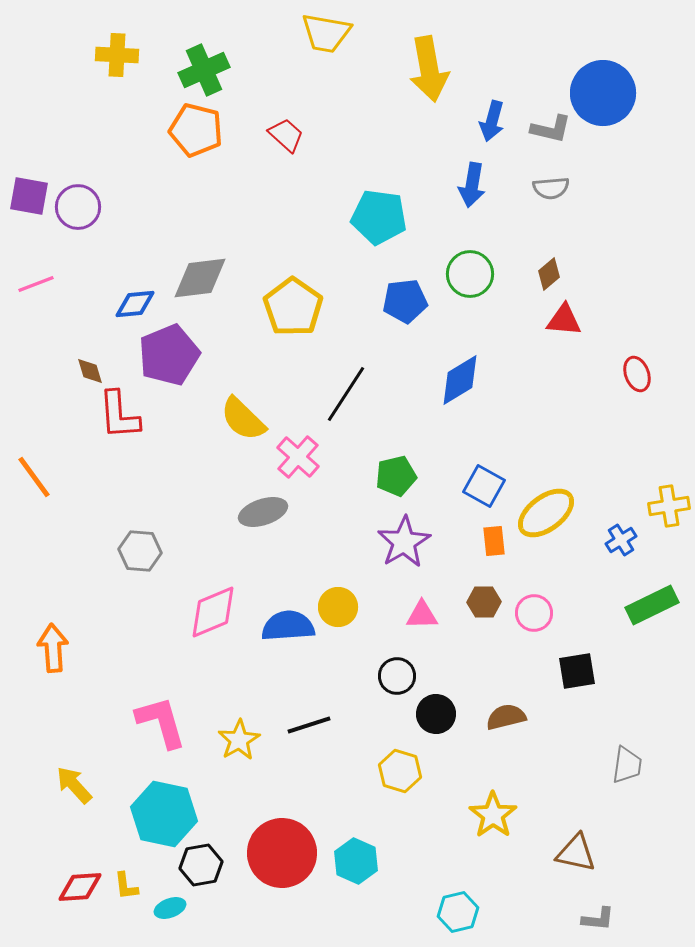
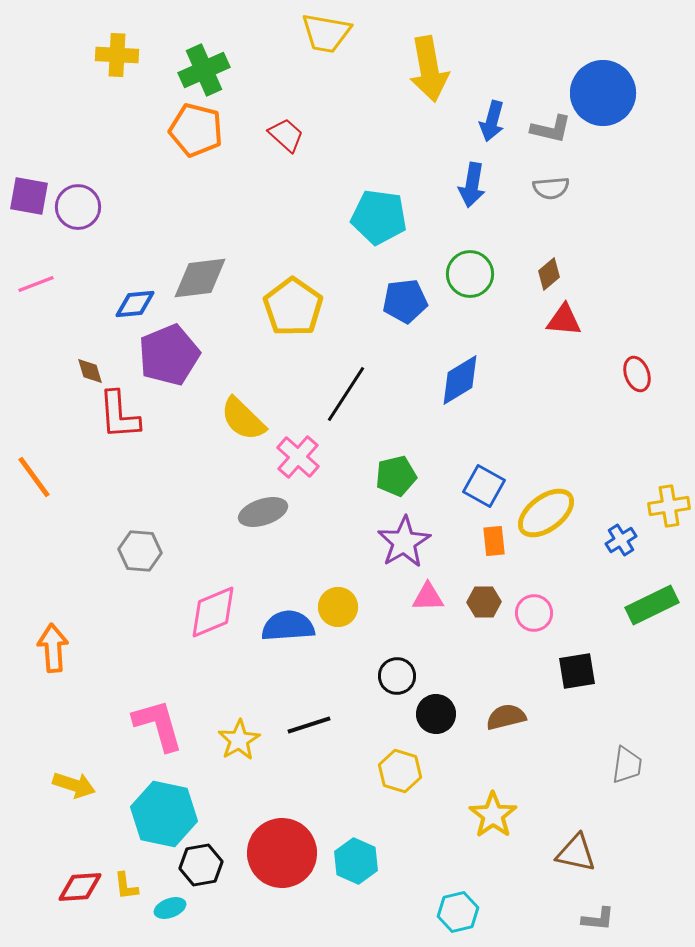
pink triangle at (422, 615): moved 6 px right, 18 px up
pink L-shape at (161, 722): moved 3 px left, 3 px down
yellow arrow at (74, 785): rotated 150 degrees clockwise
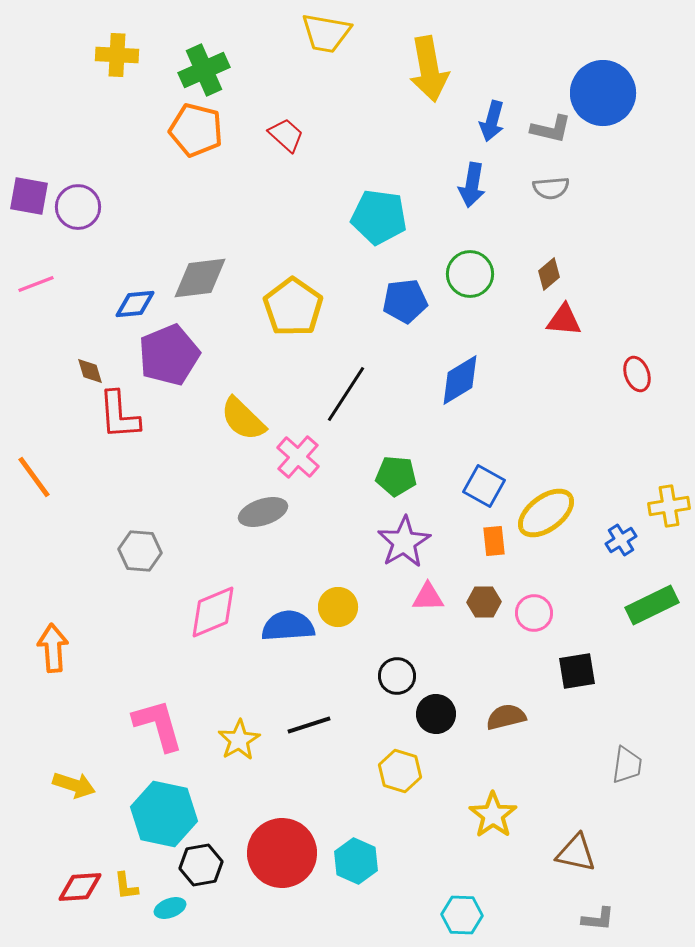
green pentagon at (396, 476): rotated 18 degrees clockwise
cyan hexagon at (458, 912): moved 4 px right, 3 px down; rotated 15 degrees clockwise
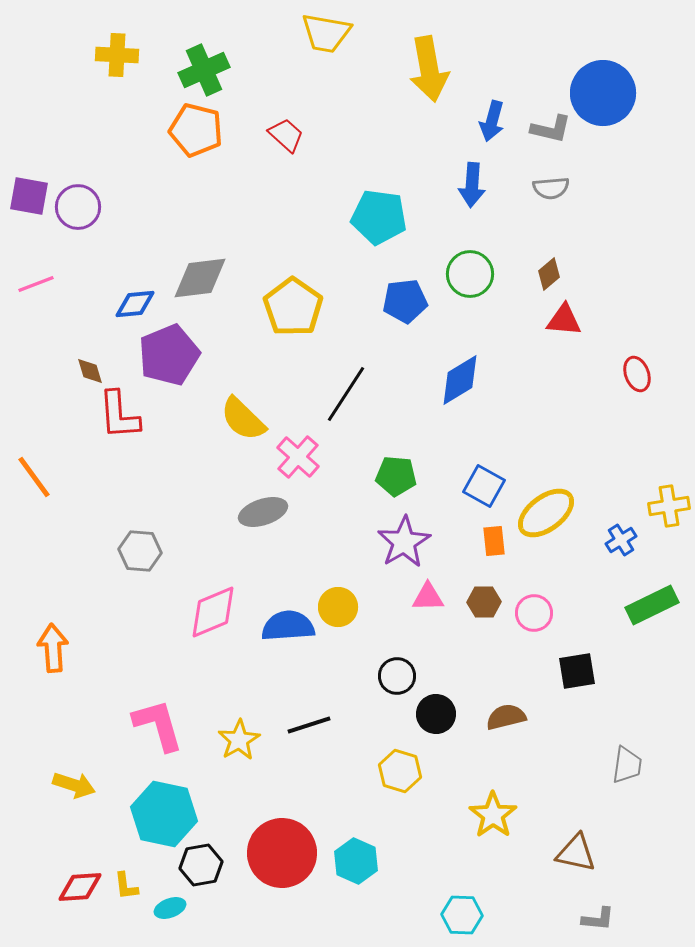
blue arrow at (472, 185): rotated 6 degrees counterclockwise
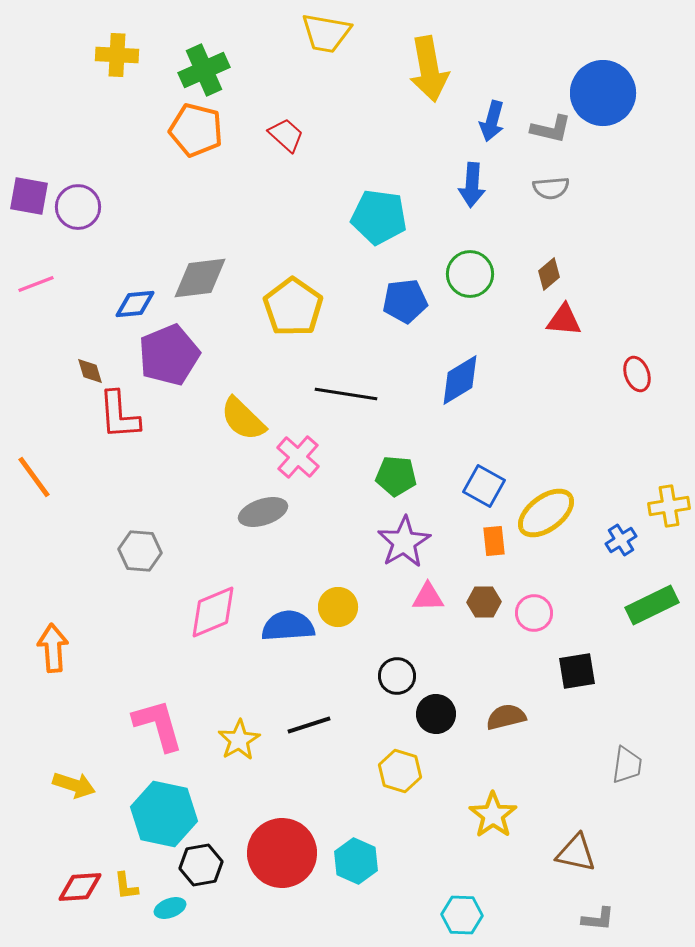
black line at (346, 394): rotated 66 degrees clockwise
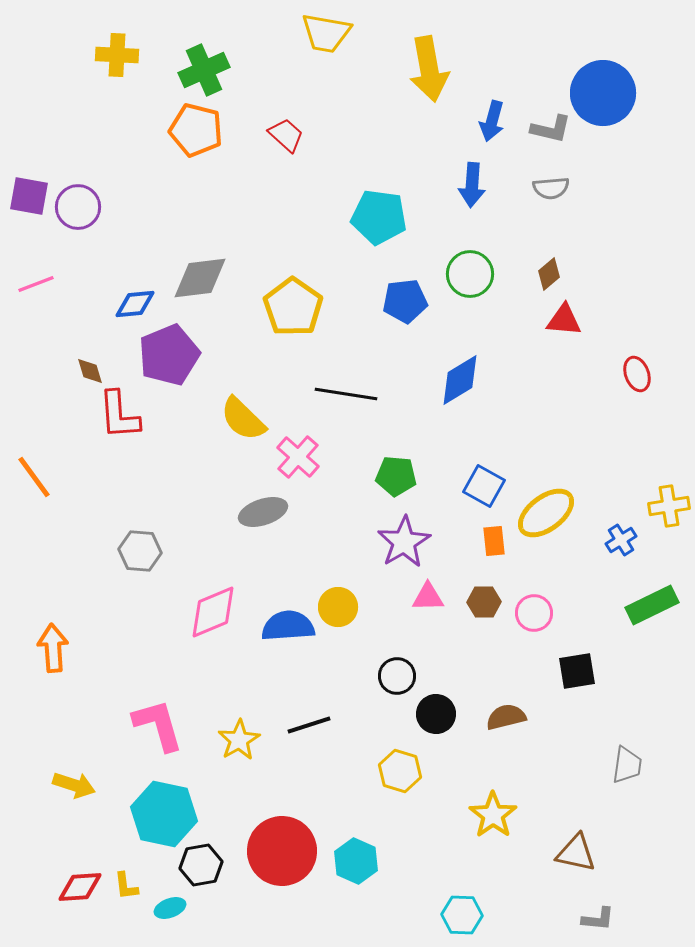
red circle at (282, 853): moved 2 px up
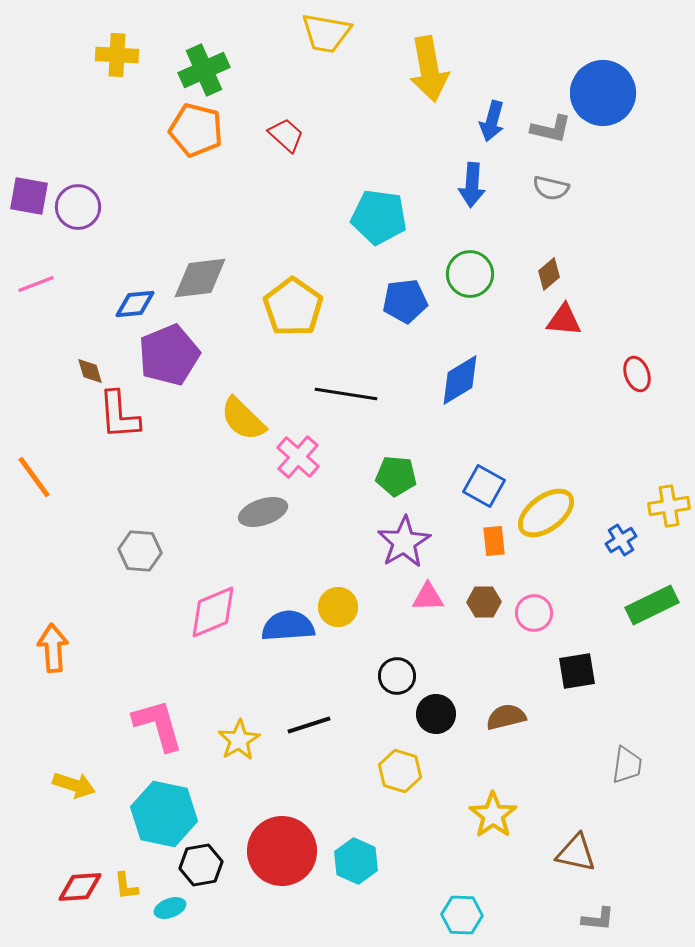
gray semicircle at (551, 188): rotated 18 degrees clockwise
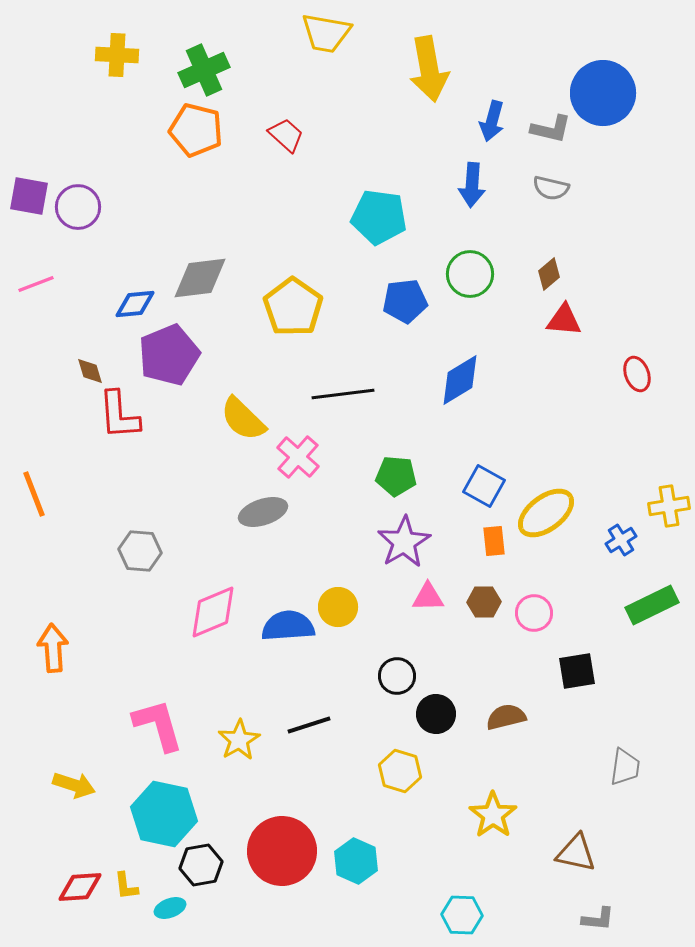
black line at (346, 394): moved 3 px left; rotated 16 degrees counterclockwise
orange line at (34, 477): moved 17 px down; rotated 15 degrees clockwise
gray trapezoid at (627, 765): moved 2 px left, 2 px down
